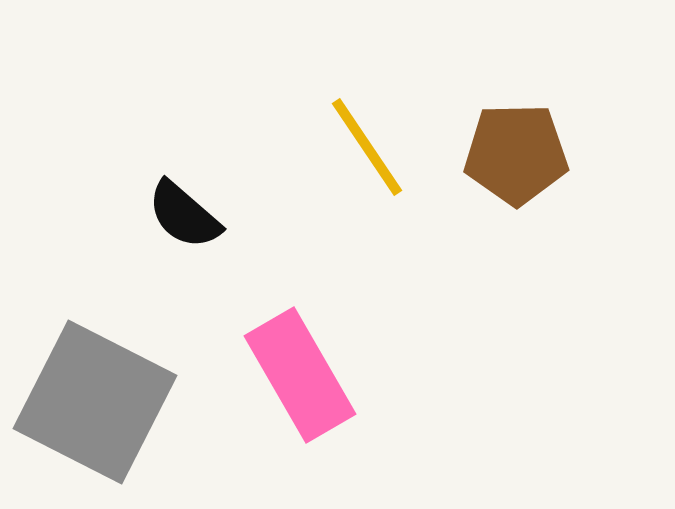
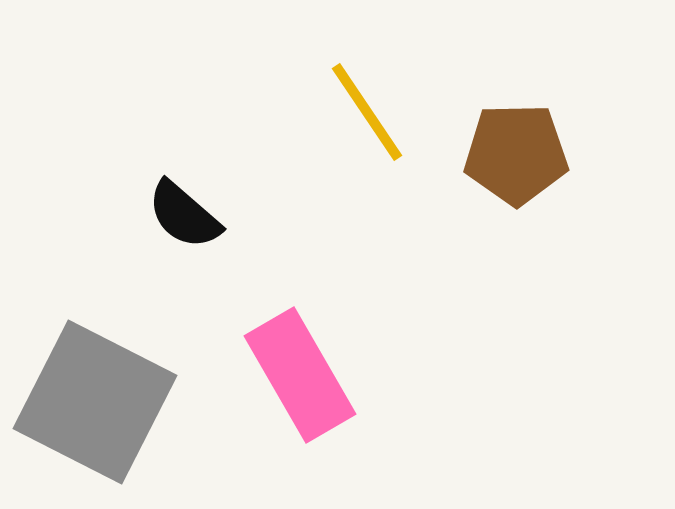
yellow line: moved 35 px up
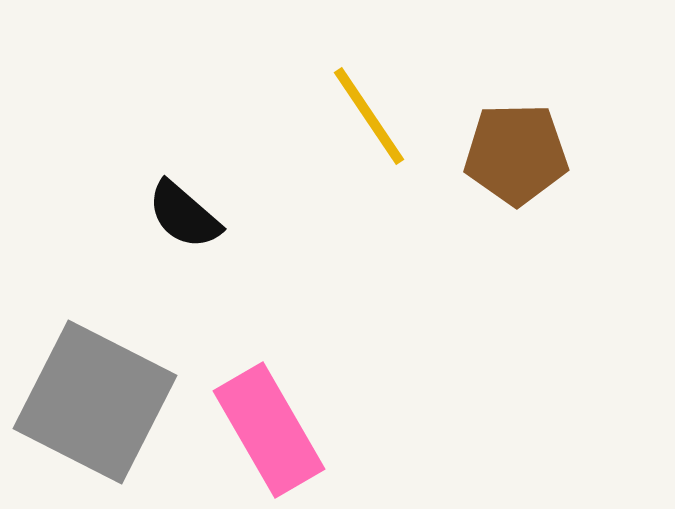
yellow line: moved 2 px right, 4 px down
pink rectangle: moved 31 px left, 55 px down
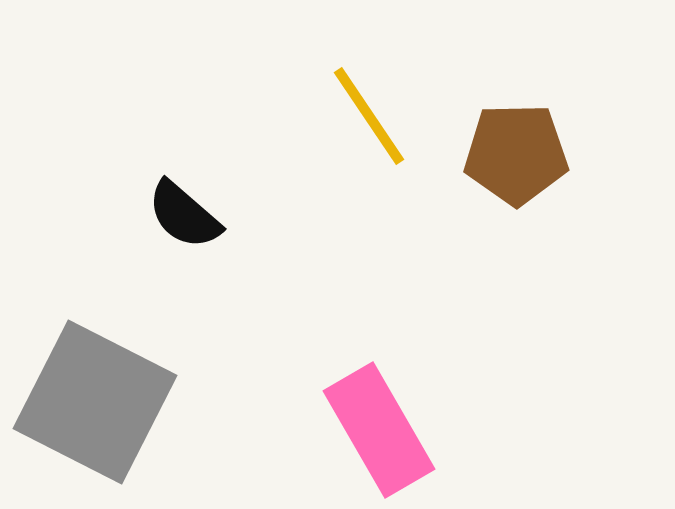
pink rectangle: moved 110 px right
